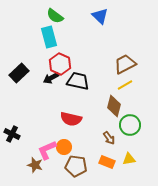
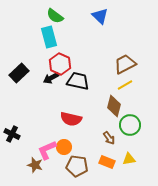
brown pentagon: moved 1 px right
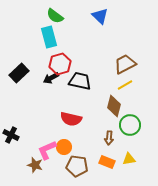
red hexagon: rotated 20 degrees clockwise
black trapezoid: moved 2 px right
black cross: moved 1 px left, 1 px down
brown arrow: rotated 40 degrees clockwise
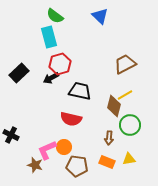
black trapezoid: moved 10 px down
yellow line: moved 10 px down
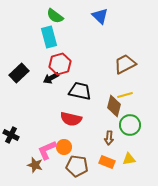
yellow line: rotated 14 degrees clockwise
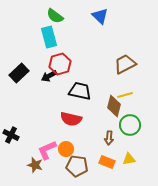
black arrow: moved 2 px left, 2 px up
orange circle: moved 2 px right, 2 px down
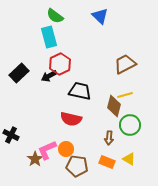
red hexagon: rotated 10 degrees counterclockwise
yellow triangle: rotated 40 degrees clockwise
brown star: moved 6 px up; rotated 21 degrees clockwise
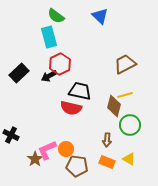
green semicircle: moved 1 px right
red semicircle: moved 11 px up
brown arrow: moved 2 px left, 2 px down
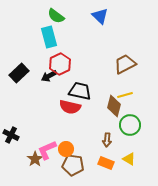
red semicircle: moved 1 px left, 1 px up
orange rectangle: moved 1 px left, 1 px down
brown pentagon: moved 4 px left, 1 px up
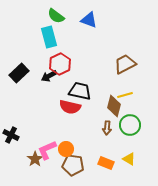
blue triangle: moved 11 px left, 4 px down; rotated 24 degrees counterclockwise
brown arrow: moved 12 px up
